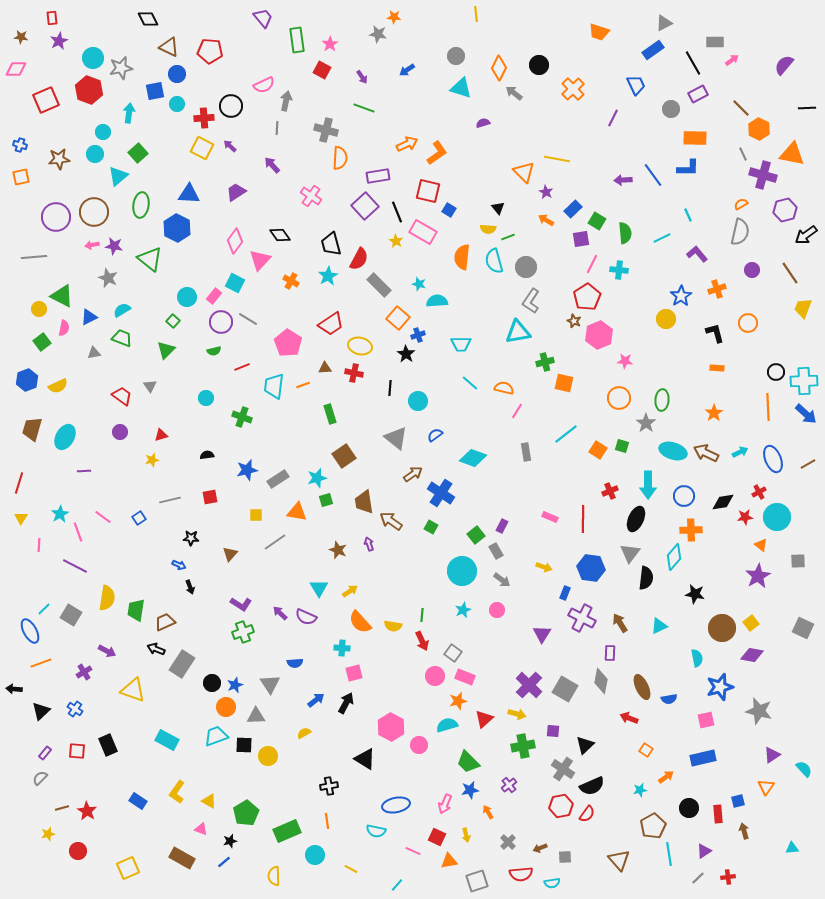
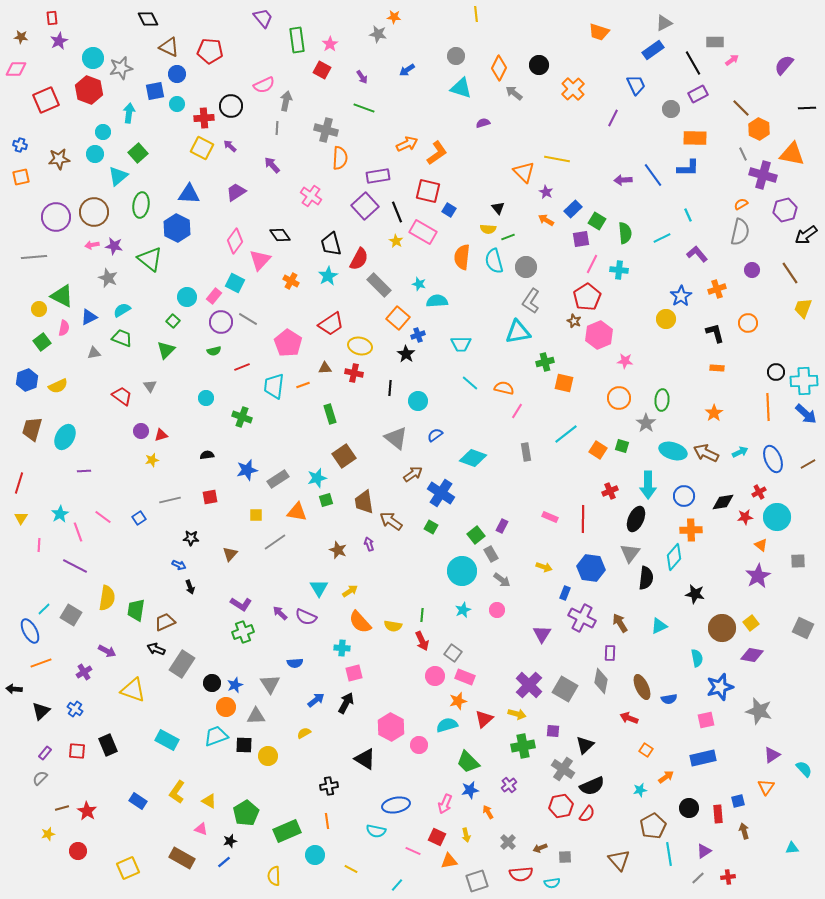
purple circle at (120, 432): moved 21 px right, 1 px up
gray rectangle at (496, 551): moved 5 px left, 3 px down
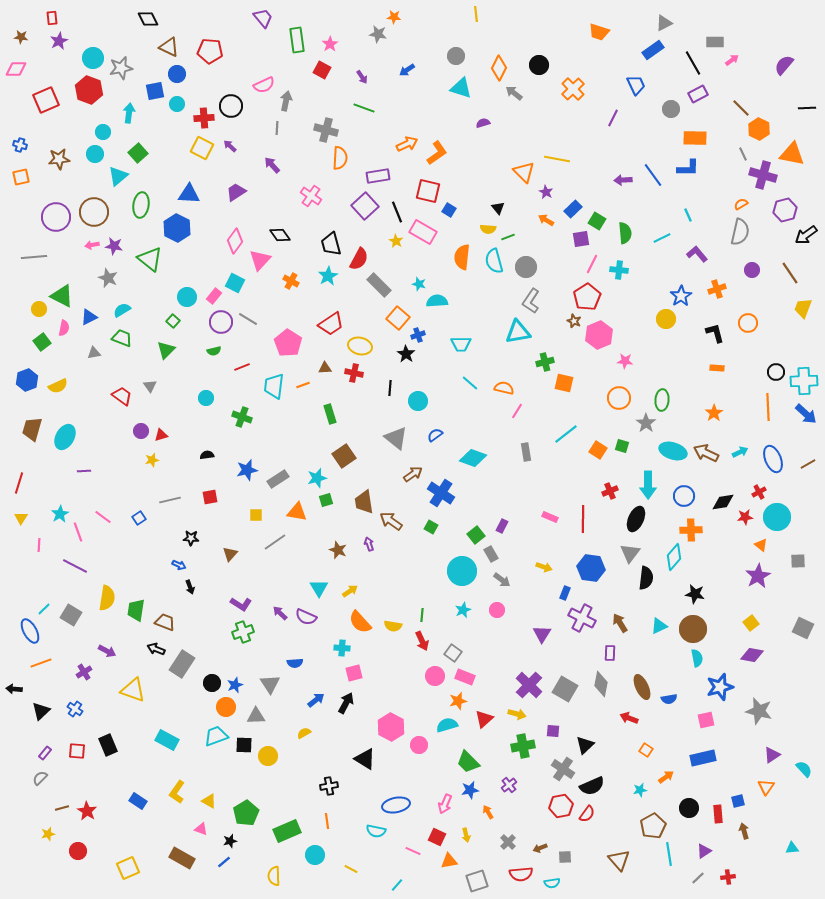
brown trapezoid at (165, 622): rotated 45 degrees clockwise
brown circle at (722, 628): moved 29 px left, 1 px down
gray diamond at (601, 681): moved 3 px down
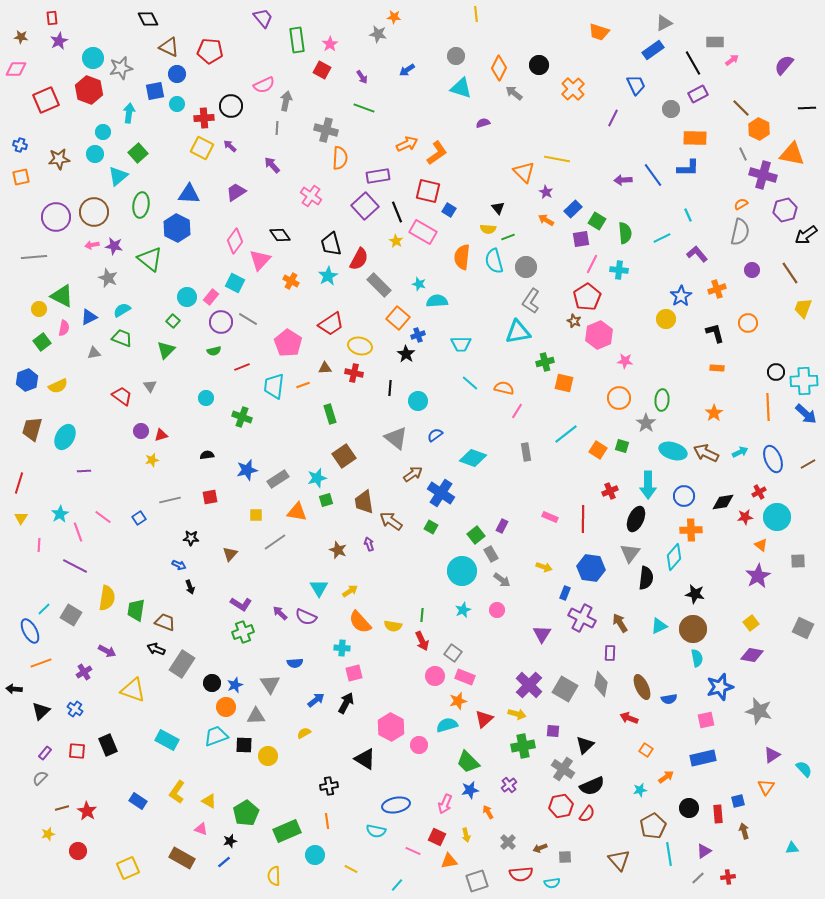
pink rectangle at (214, 296): moved 3 px left, 1 px down
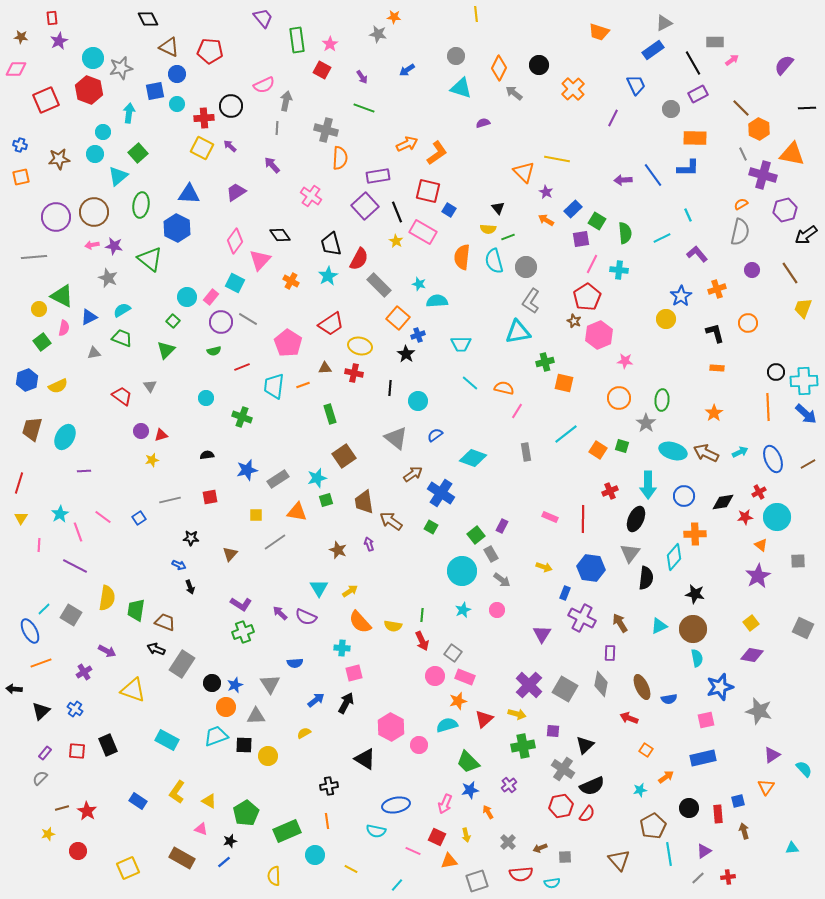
orange cross at (691, 530): moved 4 px right, 4 px down
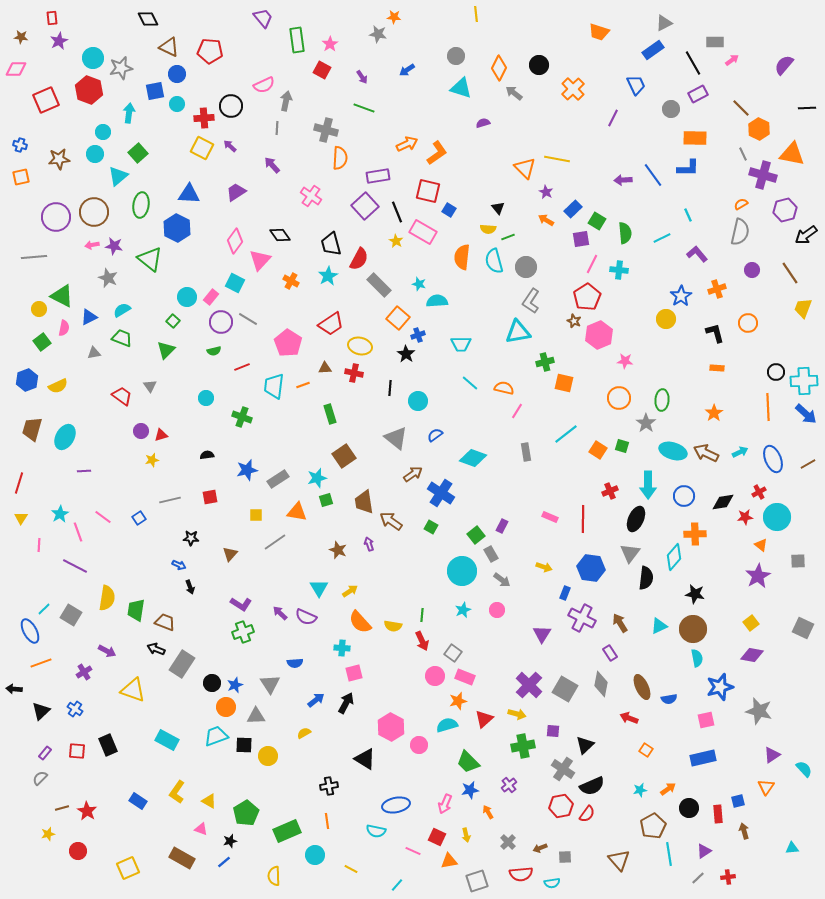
orange triangle at (524, 172): moved 1 px right, 4 px up
purple rectangle at (610, 653): rotated 35 degrees counterclockwise
orange arrow at (666, 777): moved 2 px right, 12 px down
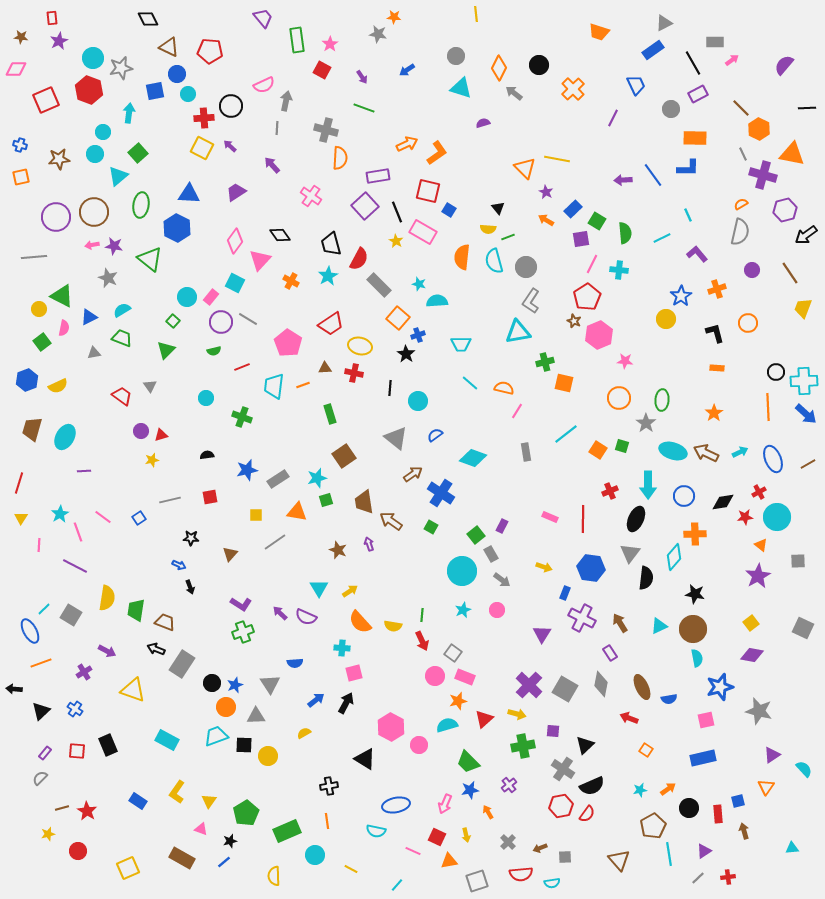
cyan circle at (177, 104): moved 11 px right, 10 px up
yellow triangle at (209, 801): rotated 35 degrees clockwise
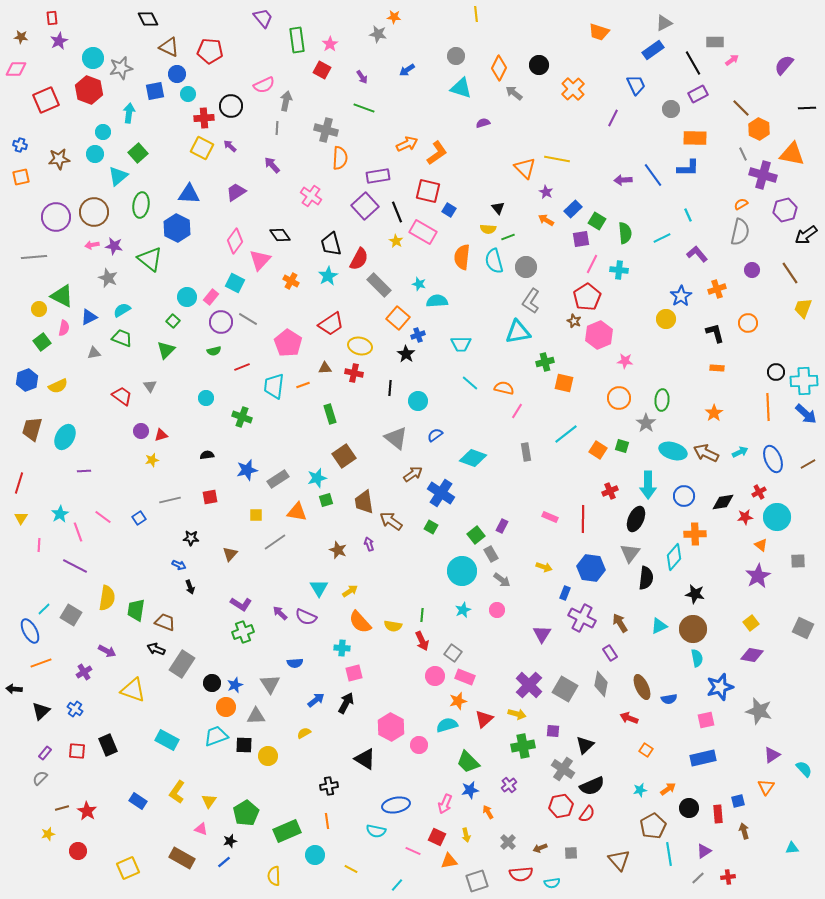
gray square at (565, 857): moved 6 px right, 4 px up
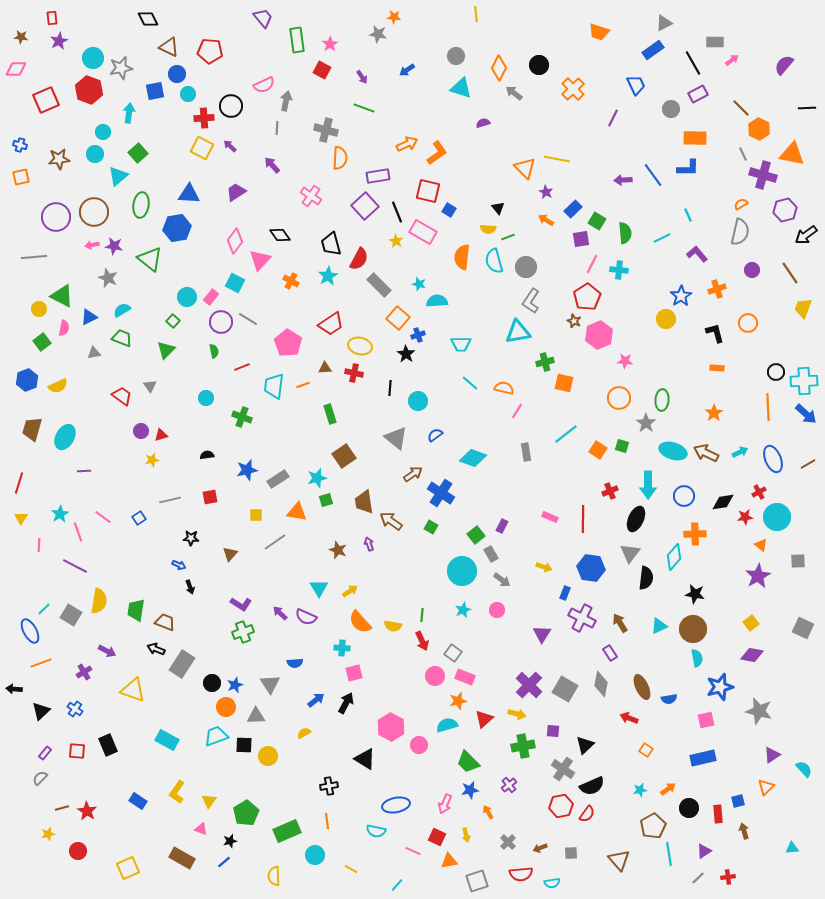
blue hexagon at (177, 228): rotated 24 degrees clockwise
green semicircle at (214, 351): rotated 88 degrees counterclockwise
yellow semicircle at (107, 598): moved 8 px left, 3 px down
orange triangle at (766, 787): rotated 12 degrees clockwise
